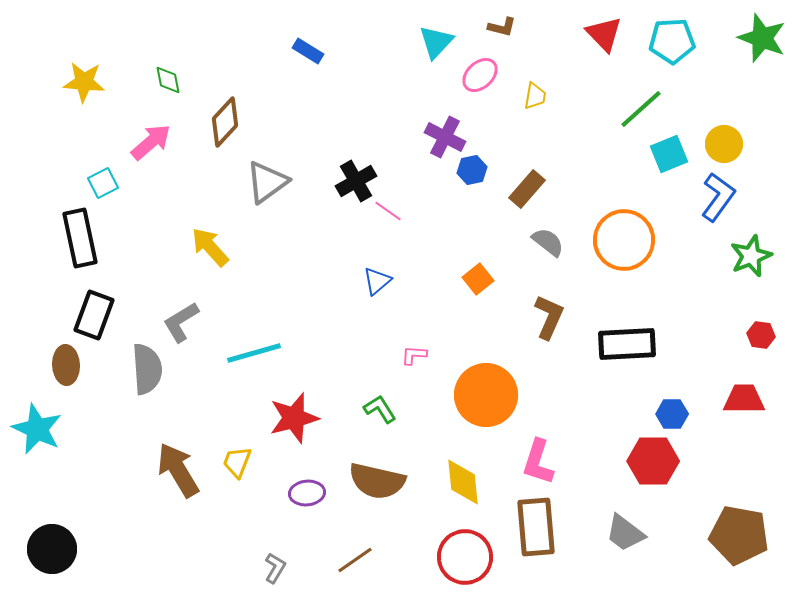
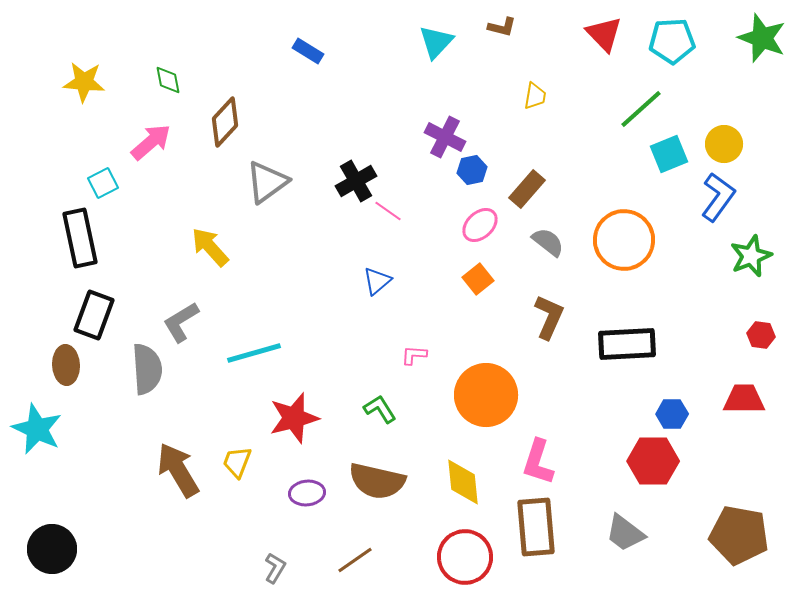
pink ellipse at (480, 75): moved 150 px down
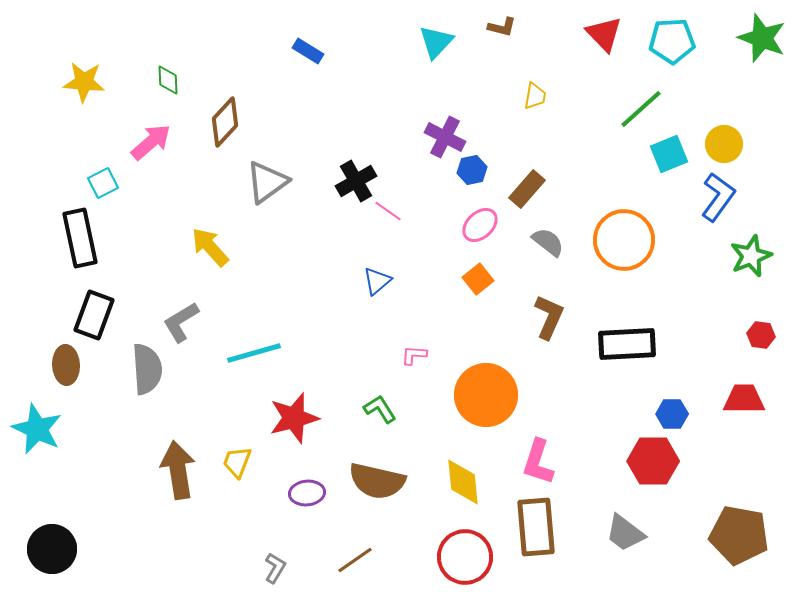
green diamond at (168, 80): rotated 8 degrees clockwise
brown arrow at (178, 470): rotated 22 degrees clockwise
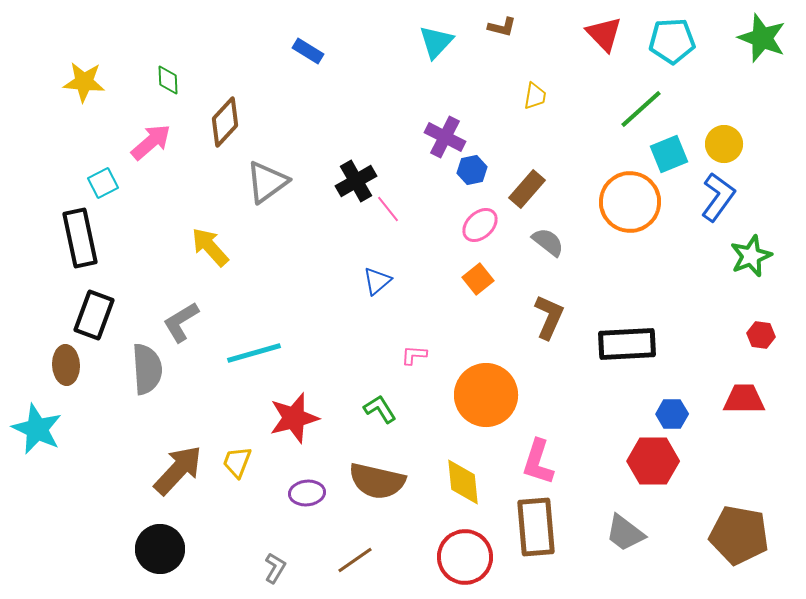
pink line at (388, 211): moved 2 px up; rotated 16 degrees clockwise
orange circle at (624, 240): moved 6 px right, 38 px up
brown arrow at (178, 470): rotated 52 degrees clockwise
black circle at (52, 549): moved 108 px right
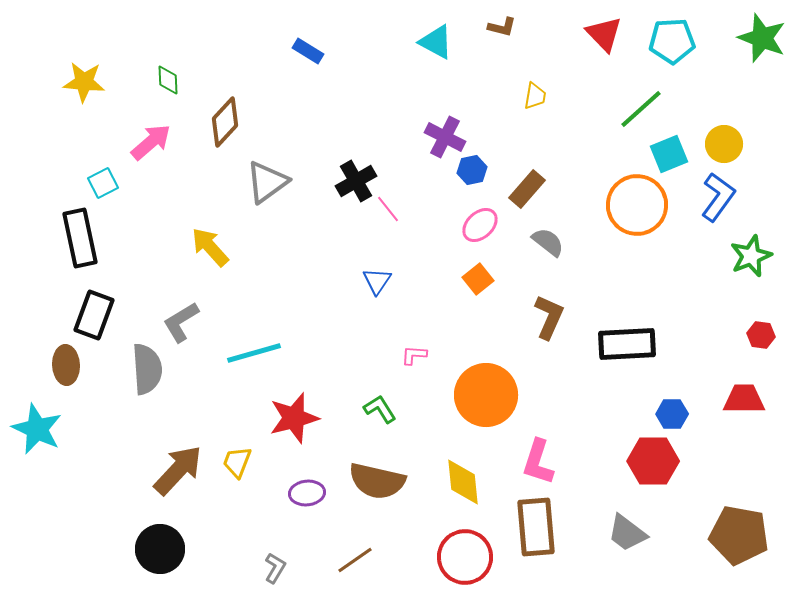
cyan triangle at (436, 42): rotated 45 degrees counterclockwise
orange circle at (630, 202): moved 7 px right, 3 px down
blue triangle at (377, 281): rotated 16 degrees counterclockwise
gray trapezoid at (625, 533): moved 2 px right
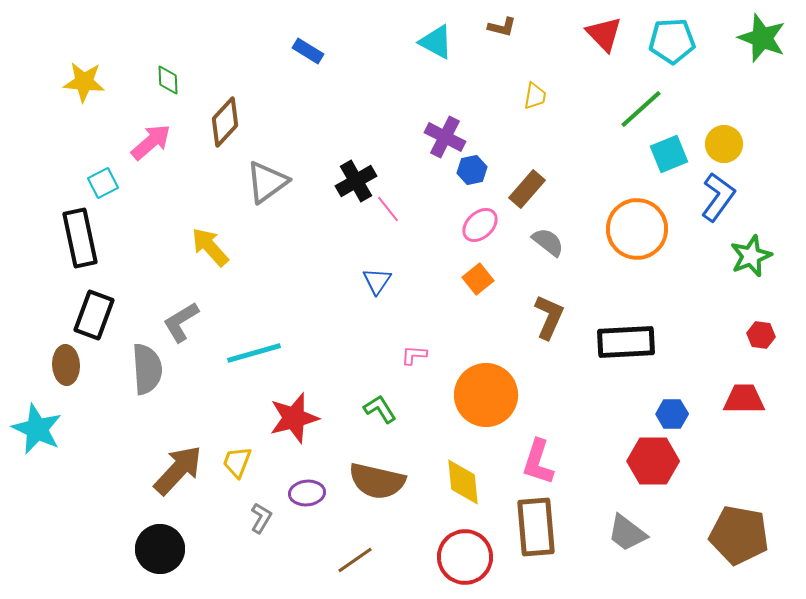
orange circle at (637, 205): moved 24 px down
black rectangle at (627, 344): moved 1 px left, 2 px up
gray L-shape at (275, 568): moved 14 px left, 50 px up
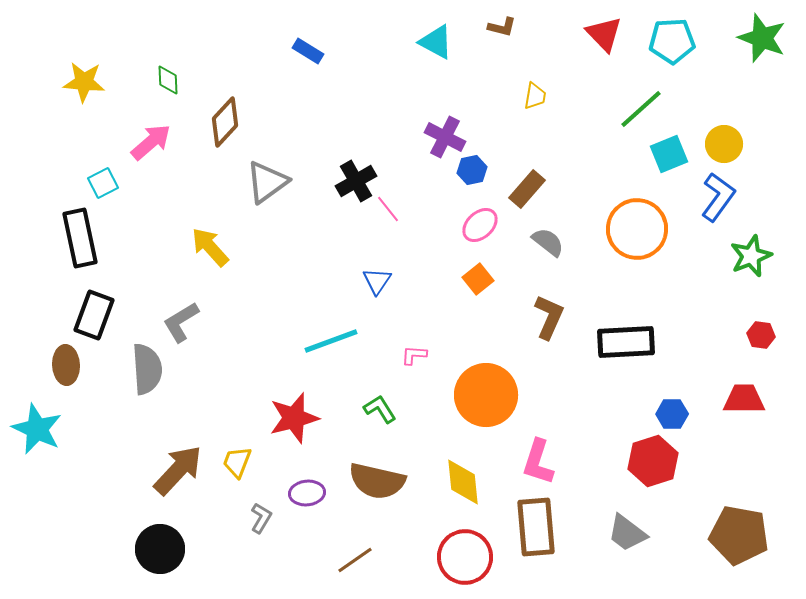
cyan line at (254, 353): moved 77 px right, 12 px up; rotated 4 degrees counterclockwise
red hexagon at (653, 461): rotated 18 degrees counterclockwise
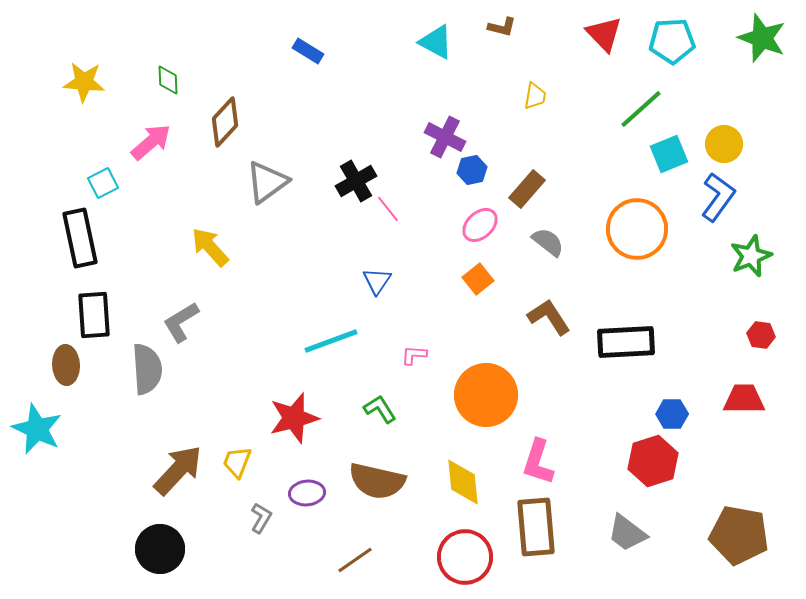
black rectangle at (94, 315): rotated 24 degrees counterclockwise
brown L-shape at (549, 317): rotated 57 degrees counterclockwise
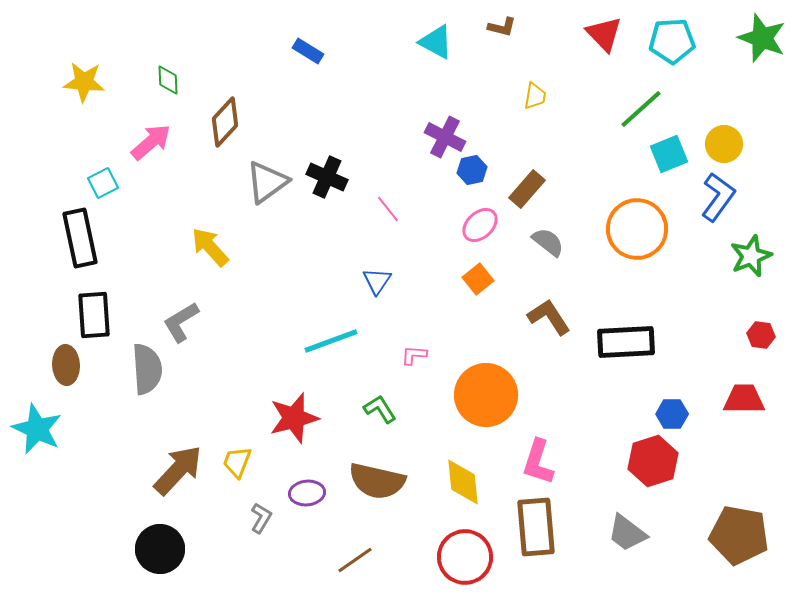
black cross at (356, 181): moved 29 px left, 4 px up; rotated 36 degrees counterclockwise
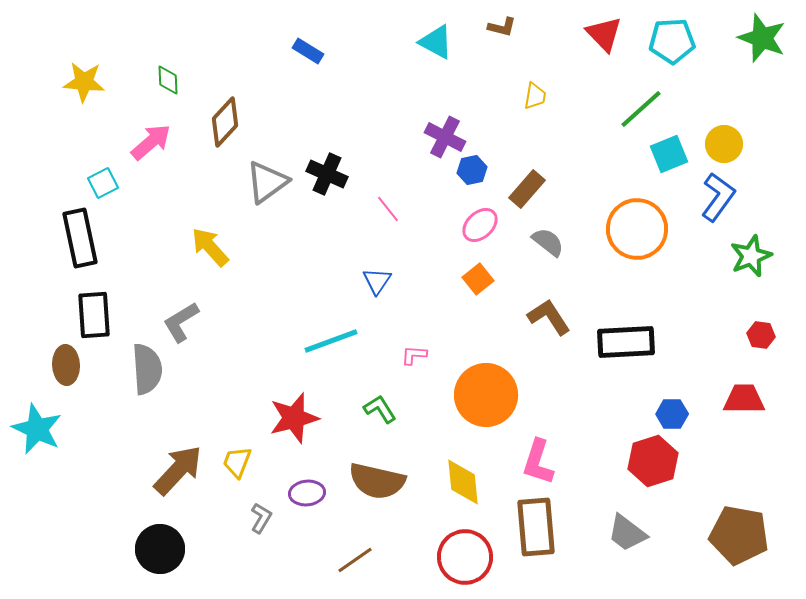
black cross at (327, 177): moved 3 px up
